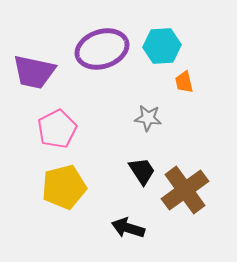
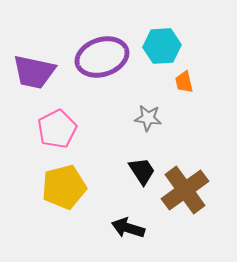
purple ellipse: moved 8 px down
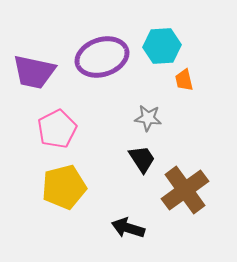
orange trapezoid: moved 2 px up
black trapezoid: moved 12 px up
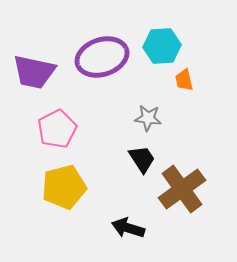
brown cross: moved 3 px left, 1 px up
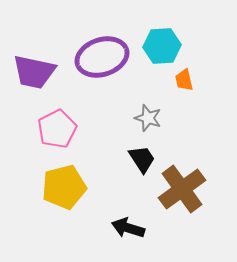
gray star: rotated 12 degrees clockwise
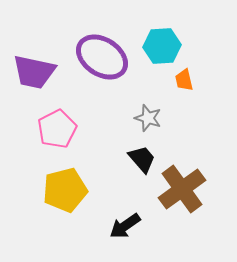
purple ellipse: rotated 51 degrees clockwise
black trapezoid: rotated 8 degrees counterclockwise
yellow pentagon: moved 1 px right, 3 px down
black arrow: moved 3 px left, 2 px up; rotated 52 degrees counterclockwise
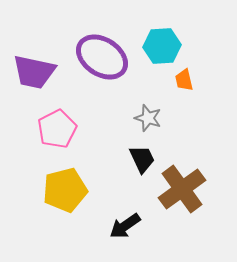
black trapezoid: rotated 16 degrees clockwise
